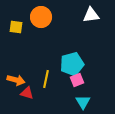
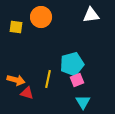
yellow line: moved 2 px right
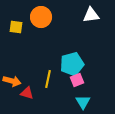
orange arrow: moved 4 px left, 1 px down
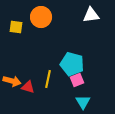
cyan pentagon: rotated 30 degrees clockwise
red triangle: moved 1 px right, 6 px up
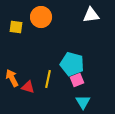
orange arrow: moved 3 px up; rotated 132 degrees counterclockwise
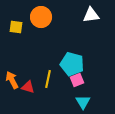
orange arrow: moved 2 px down
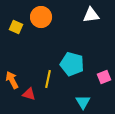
yellow square: rotated 16 degrees clockwise
pink square: moved 27 px right, 3 px up
red triangle: moved 1 px right, 7 px down
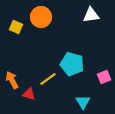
yellow line: rotated 42 degrees clockwise
